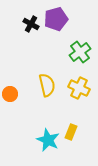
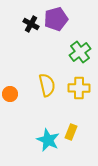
yellow cross: rotated 25 degrees counterclockwise
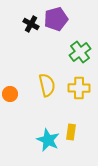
yellow rectangle: rotated 14 degrees counterclockwise
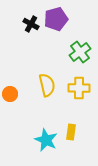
cyan star: moved 2 px left
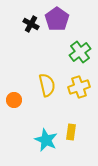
purple pentagon: moved 1 px right; rotated 20 degrees counterclockwise
yellow cross: moved 1 px up; rotated 20 degrees counterclockwise
orange circle: moved 4 px right, 6 px down
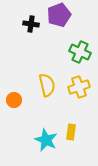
purple pentagon: moved 2 px right, 4 px up; rotated 15 degrees clockwise
black cross: rotated 21 degrees counterclockwise
green cross: rotated 30 degrees counterclockwise
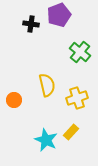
green cross: rotated 15 degrees clockwise
yellow cross: moved 2 px left, 11 px down
yellow rectangle: rotated 35 degrees clockwise
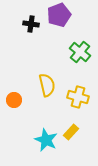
yellow cross: moved 1 px right, 1 px up; rotated 35 degrees clockwise
